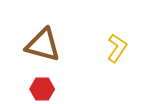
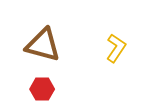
yellow L-shape: moved 1 px left
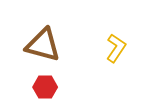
red hexagon: moved 3 px right, 2 px up
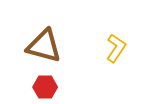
brown triangle: moved 1 px right, 1 px down
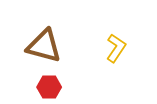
red hexagon: moved 4 px right
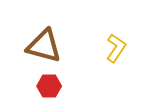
red hexagon: moved 1 px up
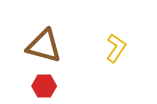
red hexagon: moved 5 px left
